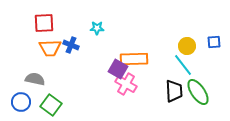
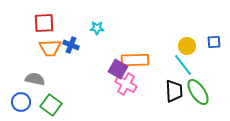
orange rectangle: moved 1 px right, 1 px down
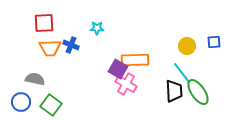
cyan line: moved 1 px left, 8 px down
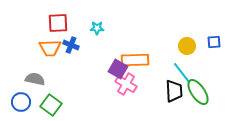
red square: moved 14 px right
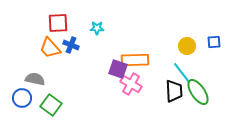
orange trapezoid: rotated 50 degrees clockwise
purple square: rotated 12 degrees counterclockwise
pink cross: moved 5 px right
blue circle: moved 1 px right, 4 px up
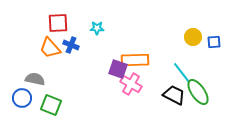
yellow circle: moved 6 px right, 9 px up
black trapezoid: moved 4 px down; rotated 60 degrees counterclockwise
green square: rotated 15 degrees counterclockwise
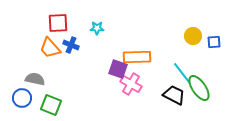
yellow circle: moved 1 px up
orange rectangle: moved 2 px right, 3 px up
green ellipse: moved 1 px right, 4 px up
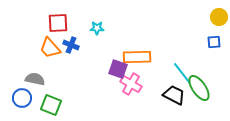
yellow circle: moved 26 px right, 19 px up
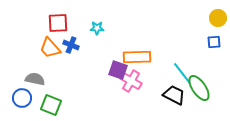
yellow circle: moved 1 px left, 1 px down
purple square: moved 1 px down
pink cross: moved 3 px up
